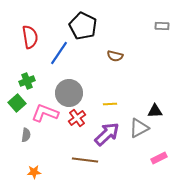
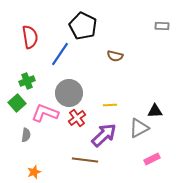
blue line: moved 1 px right, 1 px down
yellow line: moved 1 px down
purple arrow: moved 3 px left, 1 px down
pink rectangle: moved 7 px left, 1 px down
orange star: rotated 16 degrees counterclockwise
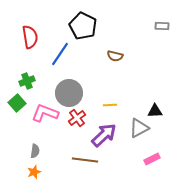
gray semicircle: moved 9 px right, 16 px down
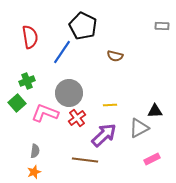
blue line: moved 2 px right, 2 px up
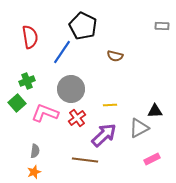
gray circle: moved 2 px right, 4 px up
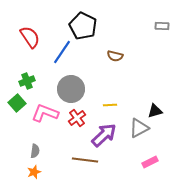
red semicircle: rotated 25 degrees counterclockwise
black triangle: rotated 14 degrees counterclockwise
pink rectangle: moved 2 px left, 3 px down
